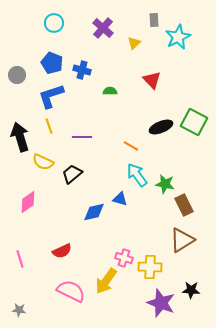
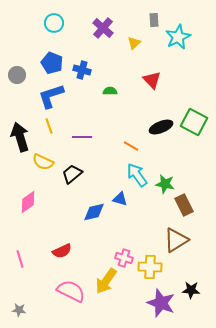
brown triangle: moved 6 px left
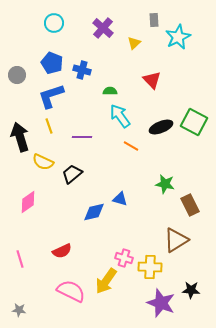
cyan arrow: moved 17 px left, 59 px up
brown rectangle: moved 6 px right
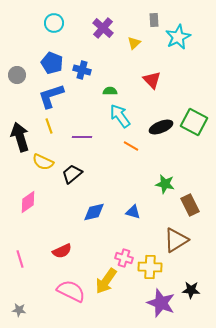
blue triangle: moved 13 px right, 13 px down
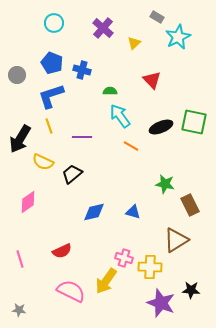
gray rectangle: moved 3 px right, 3 px up; rotated 56 degrees counterclockwise
green square: rotated 16 degrees counterclockwise
black arrow: moved 2 px down; rotated 132 degrees counterclockwise
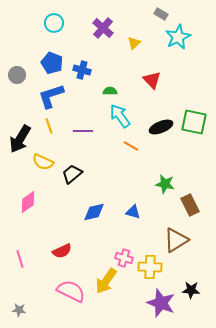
gray rectangle: moved 4 px right, 3 px up
purple line: moved 1 px right, 6 px up
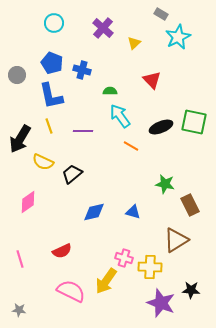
blue L-shape: rotated 84 degrees counterclockwise
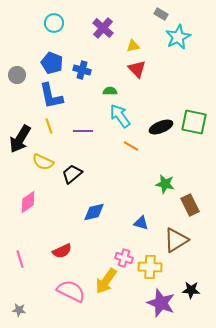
yellow triangle: moved 1 px left, 3 px down; rotated 32 degrees clockwise
red triangle: moved 15 px left, 11 px up
blue triangle: moved 8 px right, 11 px down
